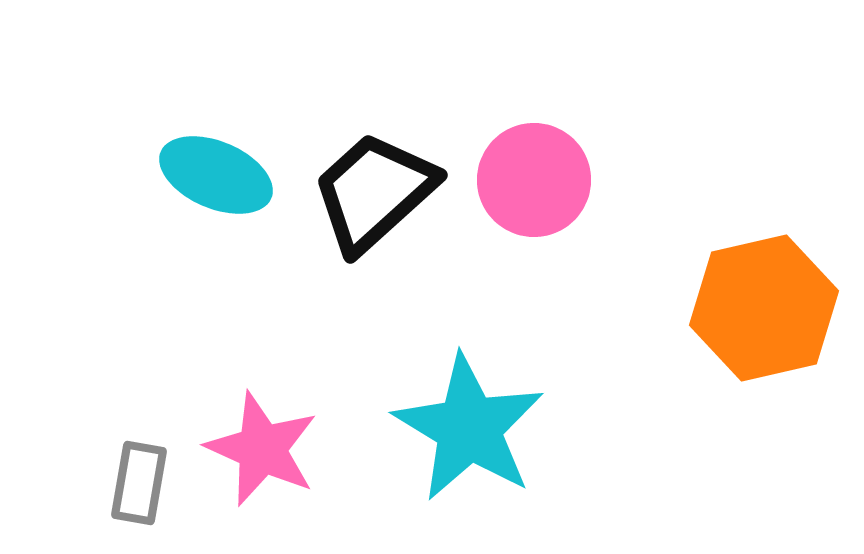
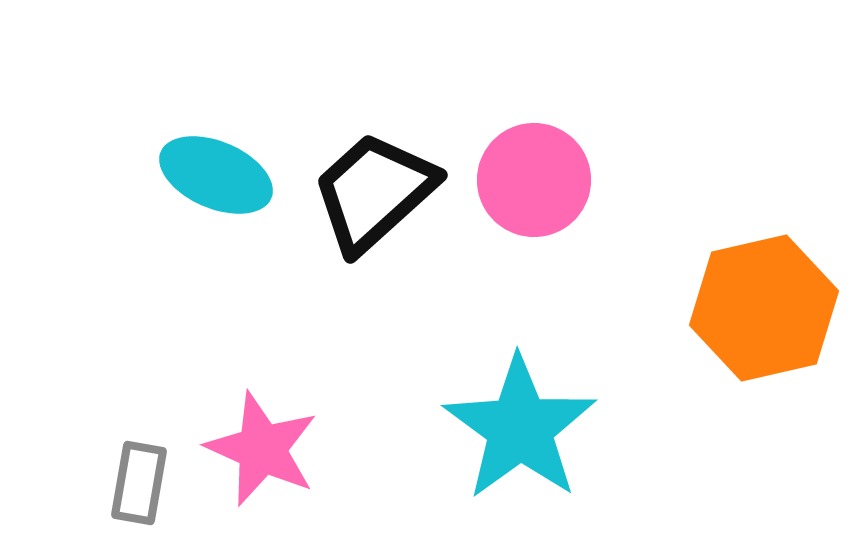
cyan star: moved 51 px right; rotated 5 degrees clockwise
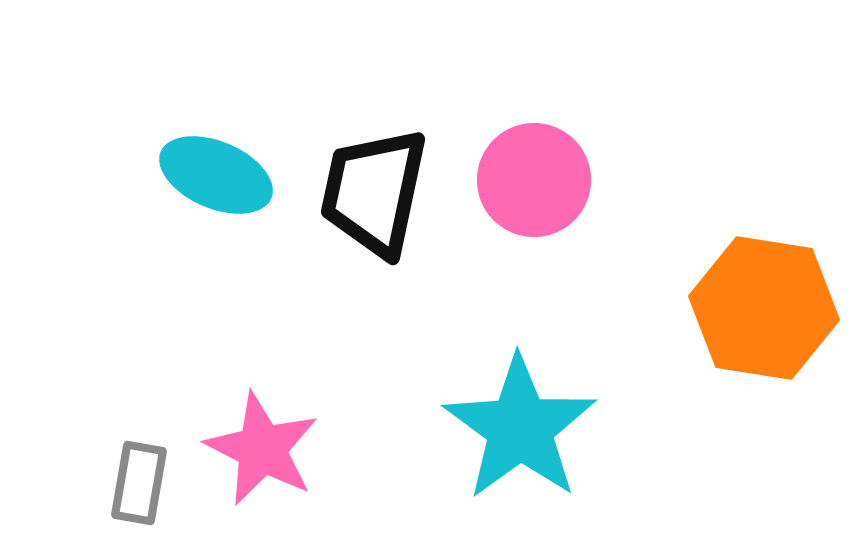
black trapezoid: rotated 36 degrees counterclockwise
orange hexagon: rotated 22 degrees clockwise
pink star: rotated 3 degrees clockwise
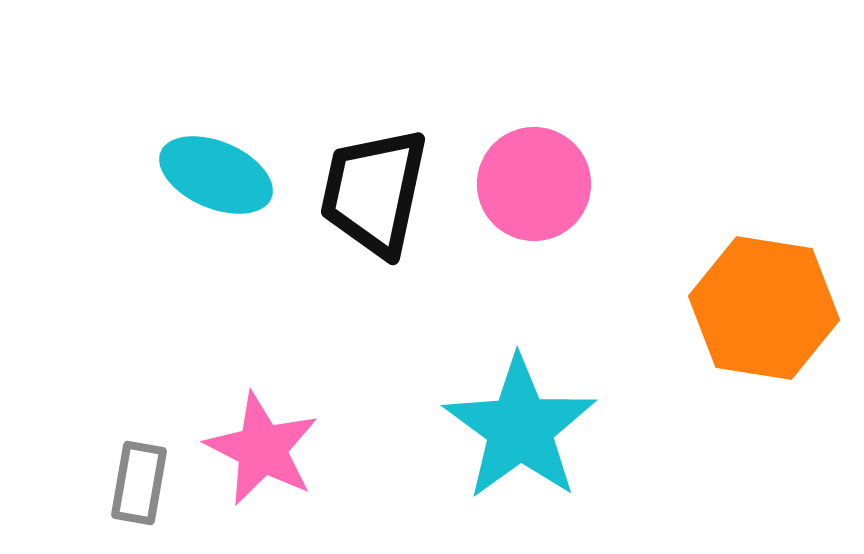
pink circle: moved 4 px down
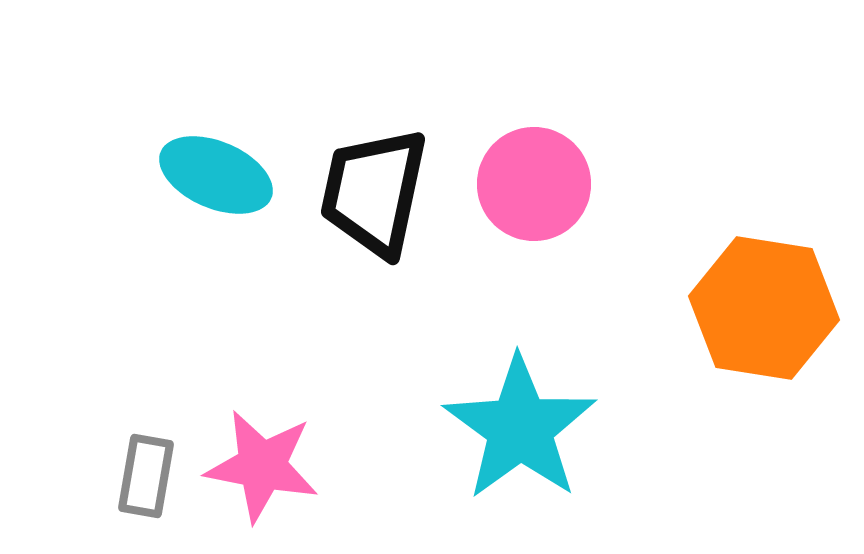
pink star: moved 17 px down; rotated 16 degrees counterclockwise
gray rectangle: moved 7 px right, 7 px up
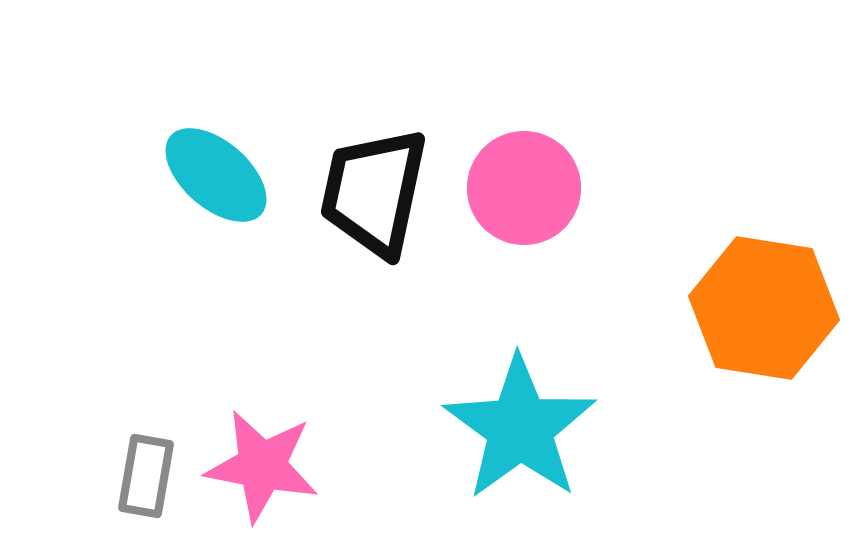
cyan ellipse: rotated 18 degrees clockwise
pink circle: moved 10 px left, 4 px down
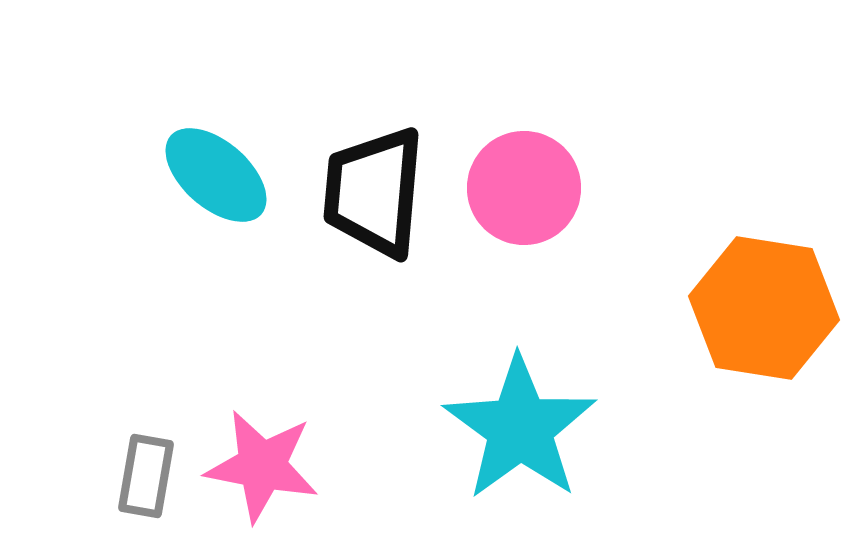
black trapezoid: rotated 7 degrees counterclockwise
